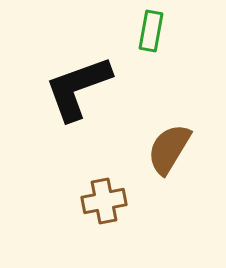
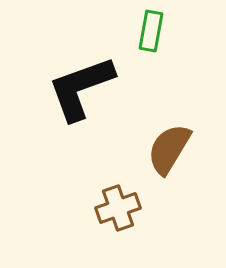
black L-shape: moved 3 px right
brown cross: moved 14 px right, 7 px down; rotated 9 degrees counterclockwise
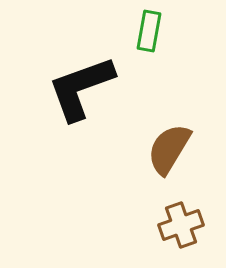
green rectangle: moved 2 px left
brown cross: moved 63 px right, 17 px down
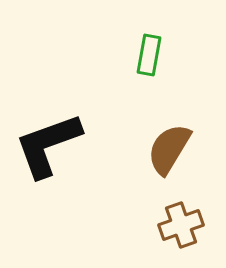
green rectangle: moved 24 px down
black L-shape: moved 33 px left, 57 px down
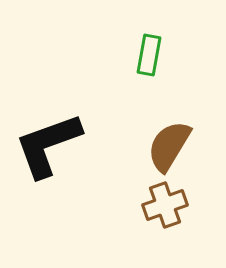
brown semicircle: moved 3 px up
brown cross: moved 16 px left, 20 px up
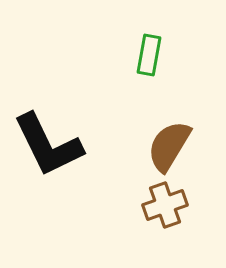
black L-shape: rotated 96 degrees counterclockwise
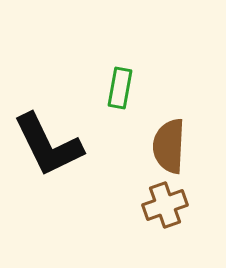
green rectangle: moved 29 px left, 33 px down
brown semicircle: rotated 28 degrees counterclockwise
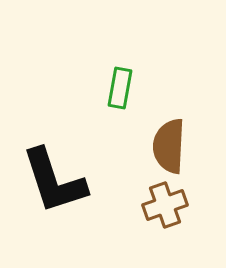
black L-shape: moved 6 px right, 36 px down; rotated 8 degrees clockwise
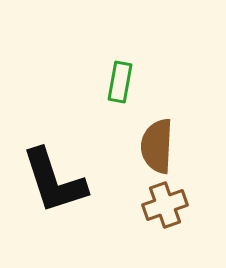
green rectangle: moved 6 px up
brown semicircle: moved 12 px left
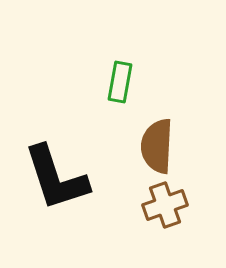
black L-shape: moved 2 px right, 3 px up
